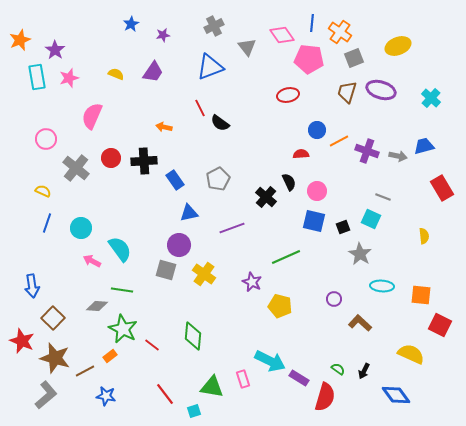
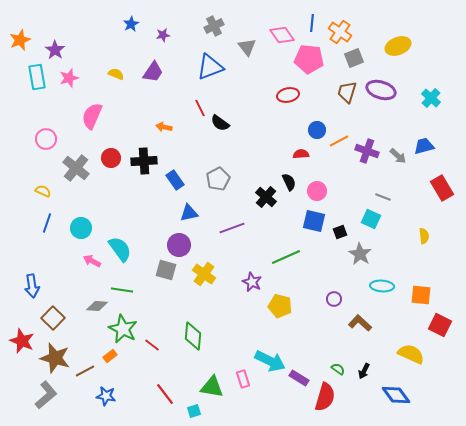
gray arrow at (398, 156): rotated 30 degrees clockwise
black square at (343, 227): moved 3 px left, 5 px down
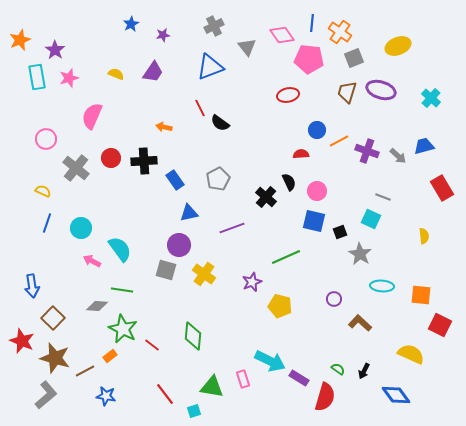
purple star at (252, 282): rotated 24 degrees clockwise
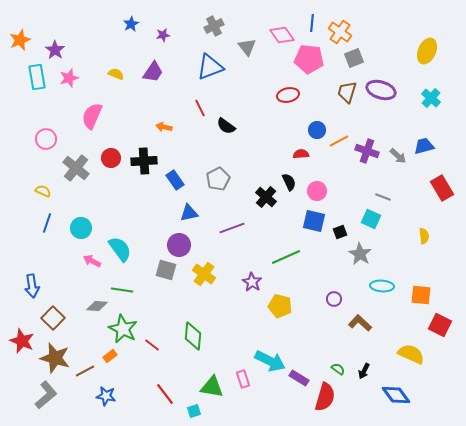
yellow ellipse at (398, 46): moved 29 px right, 5 px down; rotated 45 degrees counterclockwise
black semicircle at (220, 123): moved 6 px right, 3 px down
purple star at (252, 282): rotated 18 degrees counterclockwise
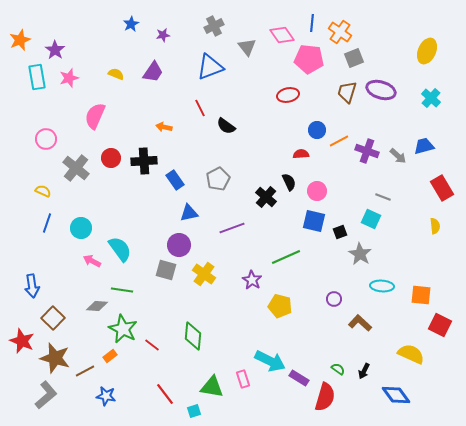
pink semicircle at (92, 116): moved 3 px right
yellow semicircle at (424, 236): moved 11 px right, 10 px up
purple star at (252, 282): moved 2 px up
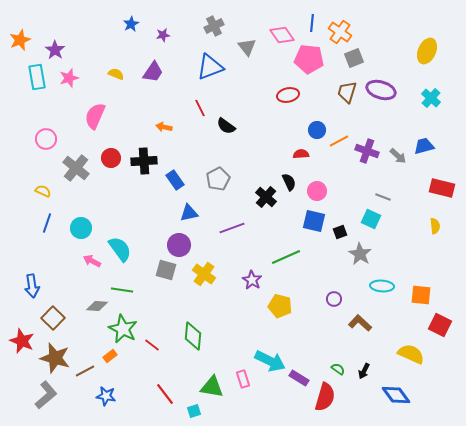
red rectangle at (442, 188): rotated 45 degrees counterclockwise
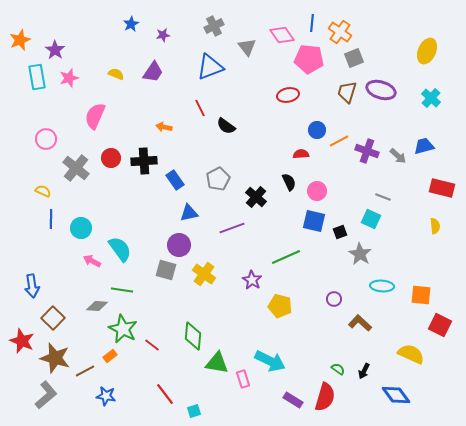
black cross at (266, 197): moved 10 px left
blue line at (47, 223): moved 4 px right, 4 px up; rotated 18 degrees counterclockwise
purple rectangle at (299, 378): moved 6 px left, 22 px down
green triangle at (212, 387): moved 5 px right, 24 px up
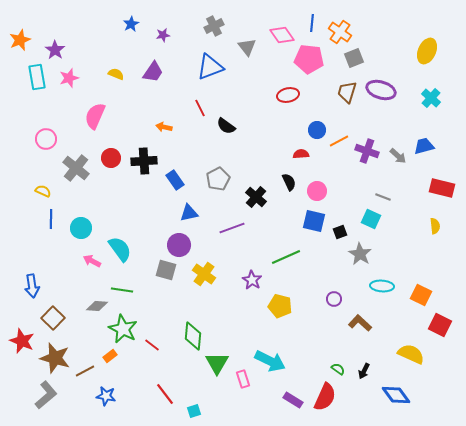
orange square at (421, 295): rotated 20 degrees clockwise
green triangle at (217, 363): rotated 50 degrees clockwise
red semicircle at (325, 397): rotated 8 degrees clockwise
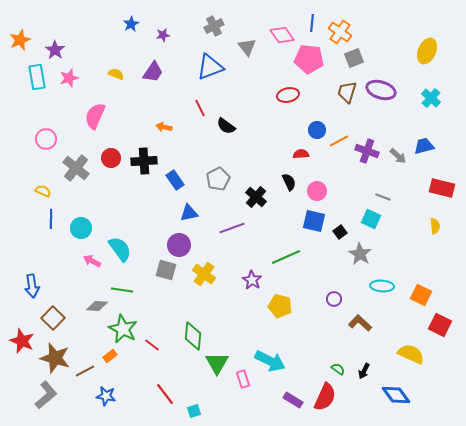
black square at (340, 232): rotated 16 degrees counterclockwise
